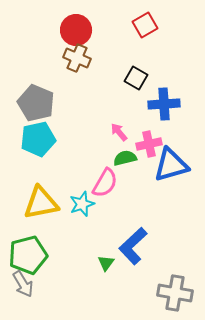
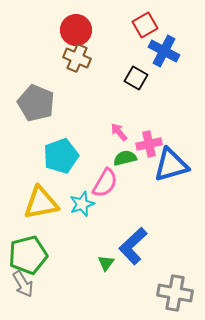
blue cross: moved 53 px up; rotated 32 degrees clockwise
cyan pentagon: moved 23 px right, 17 px down; rotated 8 degrees counterclockwise
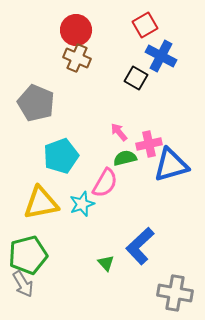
blue cross: moved 3 px left, 5 px down
blue L-shape: moved 7 px right
green triangle: rotated 18 degrees counterclockwise
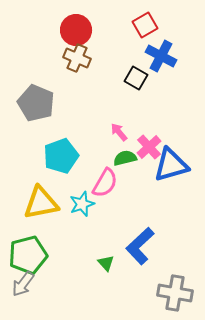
pink cross: moved 3 px down; rotated 30 degrees counterclockwise
gray arrow: rotated 68 degrees clockwise
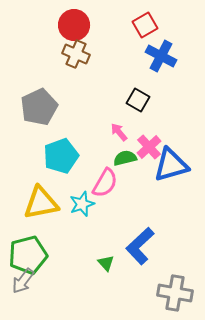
red circle: moved 2 px left, 5 px up
brown cross: moved 1 px left, 4 px up
black square: moved 2 px right, 22 px down
gray pentagon: moved 3 px right, 4 px down; rotated 24 degrees clockwise
gray arrow: moved 3 px up
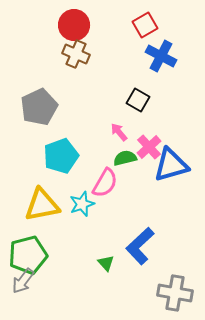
yellow triangle: moved 1 px right, 2 px down
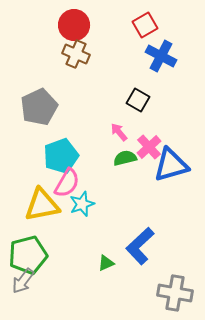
pink semicircle: moved 38 px left
green triangle: rotated 48 degrees clockwise
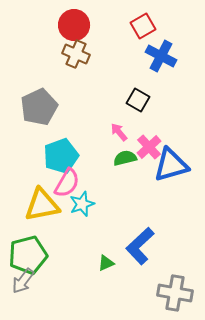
red square: moved 2 px left, 1 px down
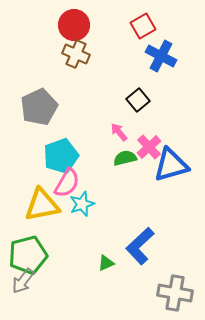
black square: rotated 20 degrees clockwise
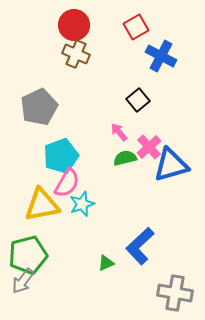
red square: moved 7 px left, 1 px down
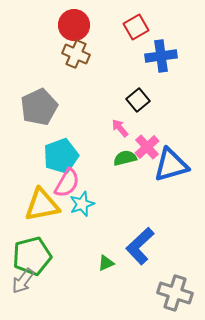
blue cross: rotated 36 degrees counterclockwise
pink arrow: moved 1 px right, 4 px up
pink cross: moved 2 px left
green pentagon: moved 4 px right, 1 px down
gray cross: rotated 8 degrees clockwise
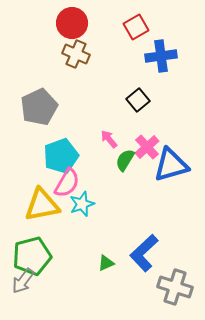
red circle: moved 2 px left, 2 px up
pink arrow: moved 11 px left, 11 px down
green semicircle: moved 2 px down; rotated 45 degrees counterclockwise
blue L-shape: moved 4 px right, 7 px down
gray cross: moved 6 px up
